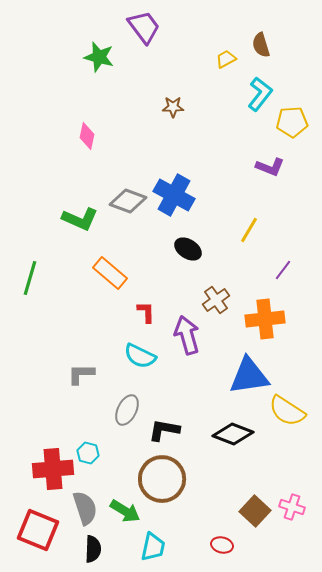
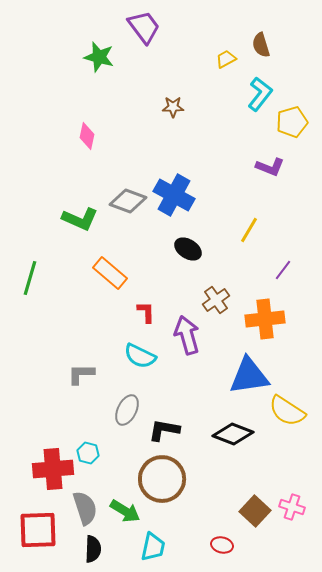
yellow pentagon: rotated 12 degrees counterclockwise
red square: rotated 24 degrees counterclockwise
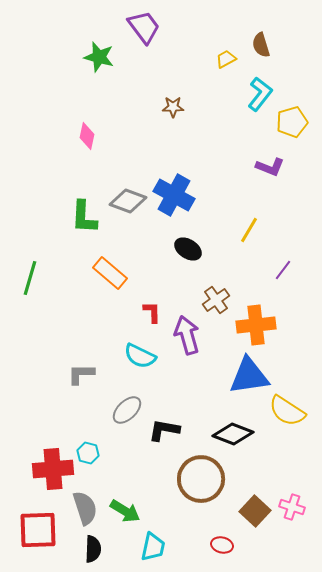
green L-shape: moved 4 px right, 2 px up; rotated 69 degrees clockwise
red L-shape: moved 6 px right
orange cross: moved 9 px left, 6 px down
gray ellipse: rotated 20 degrees clockwise
brown circle: moved 39 px right
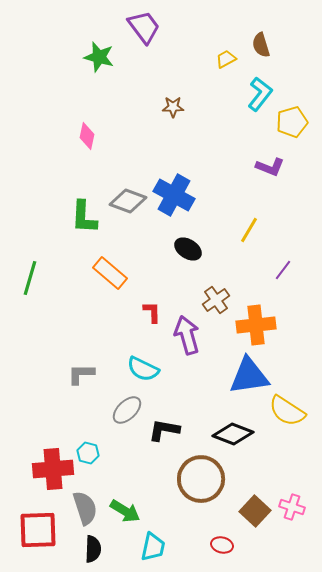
cyan semicircle: moved 3 px right, 13 px down
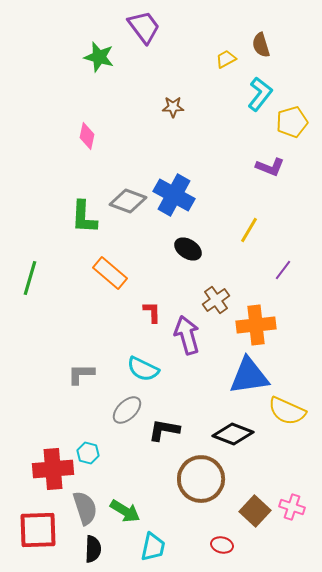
yellow semicircle: rotated 9 degrees counterclockwise
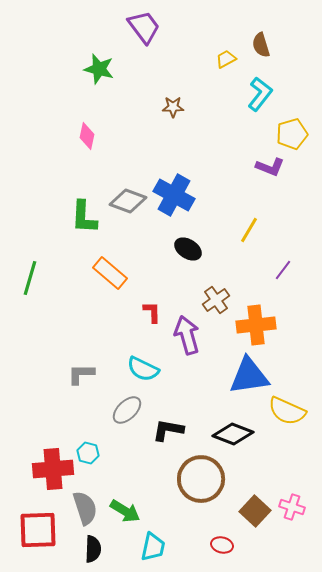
green star: moved 12 px down
yellow pentagon: moved 12 px down
black L-shape: moved 4 px right
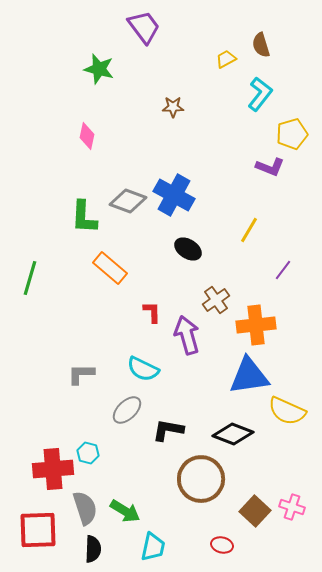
orange rectangle: moved 5 px up
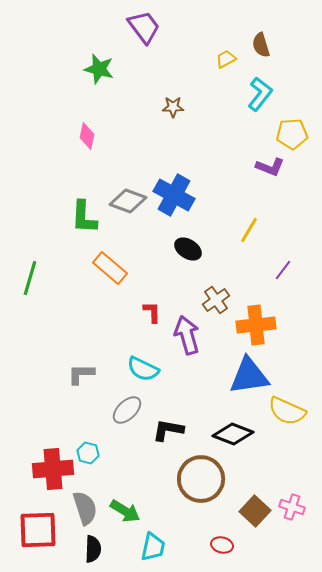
yellow pentagon: rotated 12 degrees clockwise
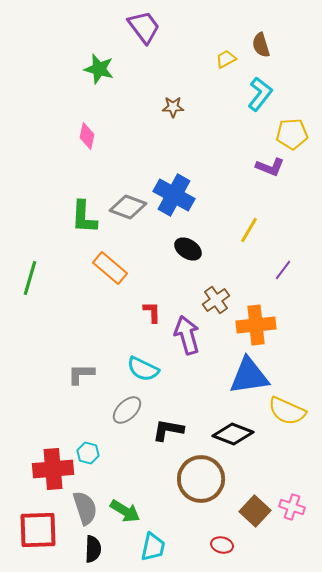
gray diamond: moved 6 px down
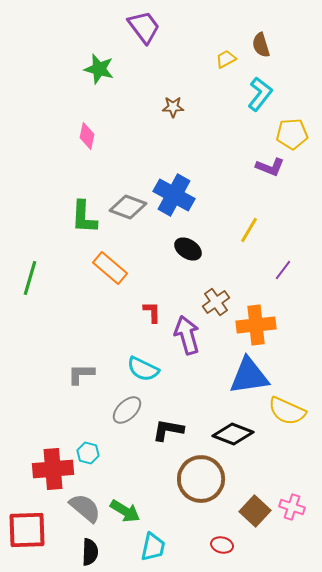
brown cross: moved 2 px down
gray semicircle: rotated 32 degrees counterclockwise
red square: moved 11 px left
black semicircle: moved 3 px left, 3 px down
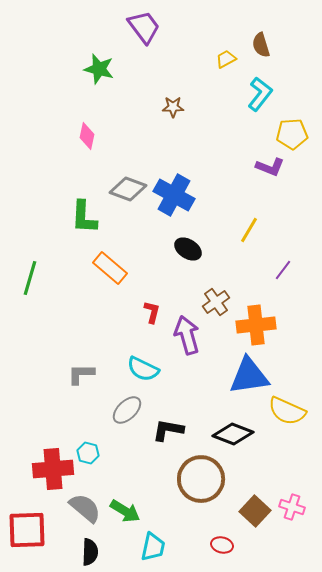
gray diamond: moved 18 px up
red L-shape: rotated 15 degrees clockwise
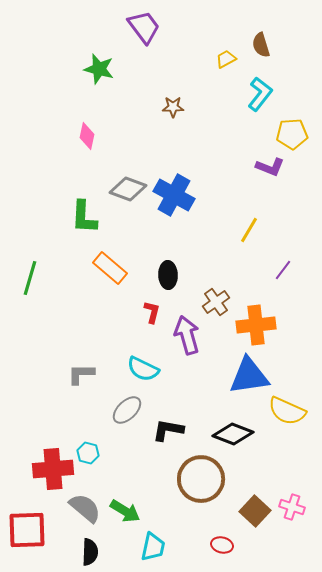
black ellipse: moved 20 px left, 26 px down; rotated 56 degrees clockwise
